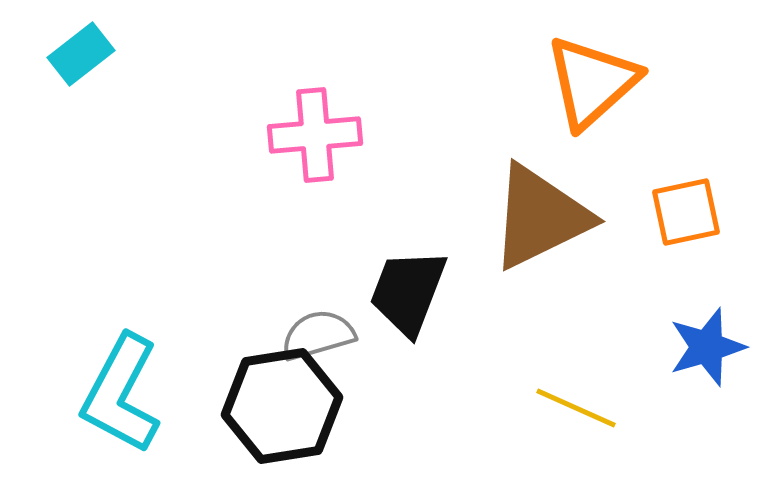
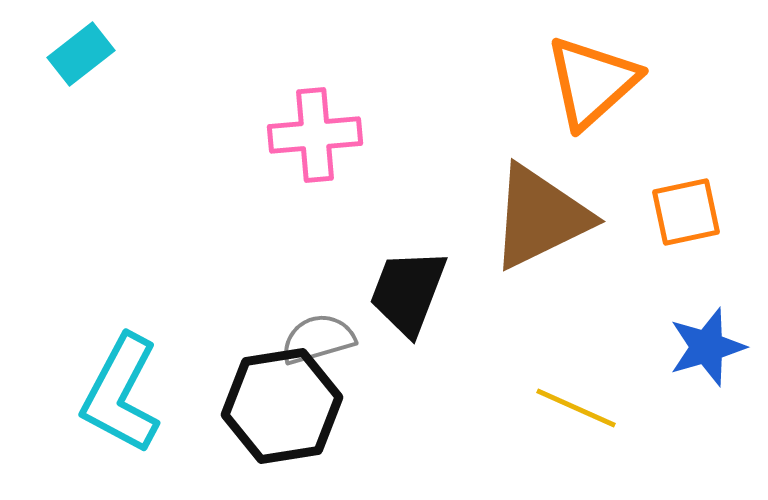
gray semicircle: moved 4 px down
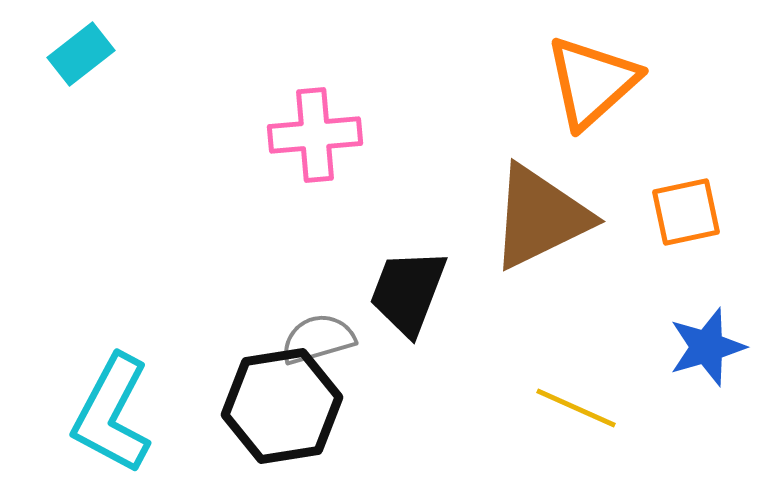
cyan L-shape: moved 9 px left, 20 px down
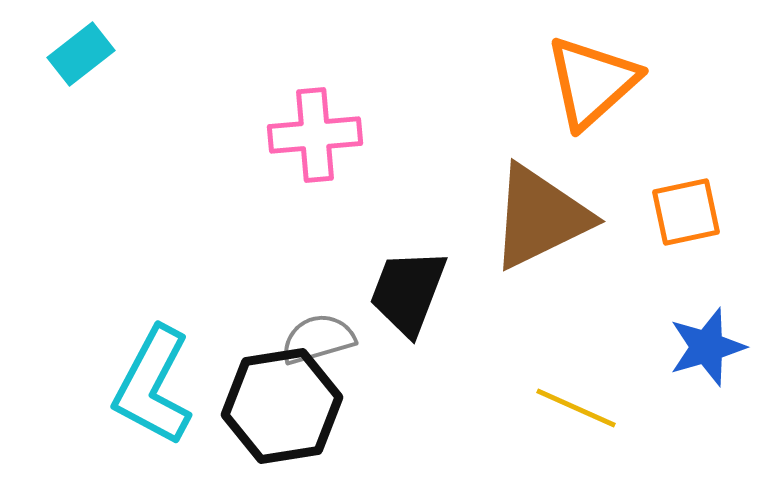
cyan L-shape: moved 41 px right, 28 px up
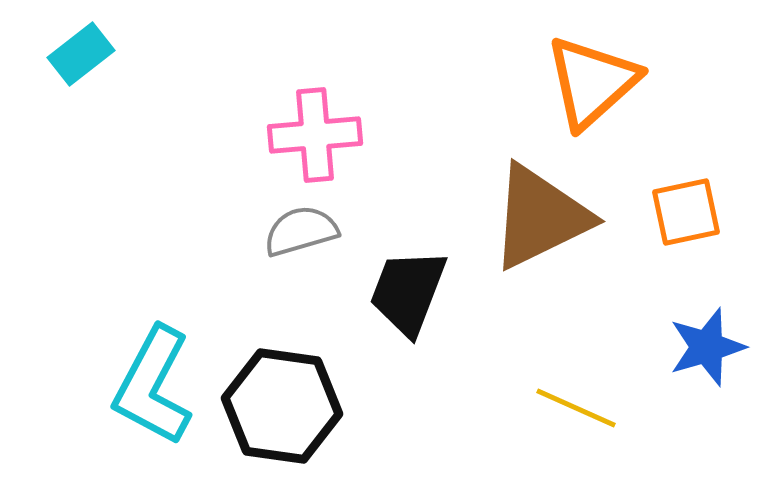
gray semicircle: moved 17 px left, 108 px up
black hexagon: rotated 17 degrees clockwise
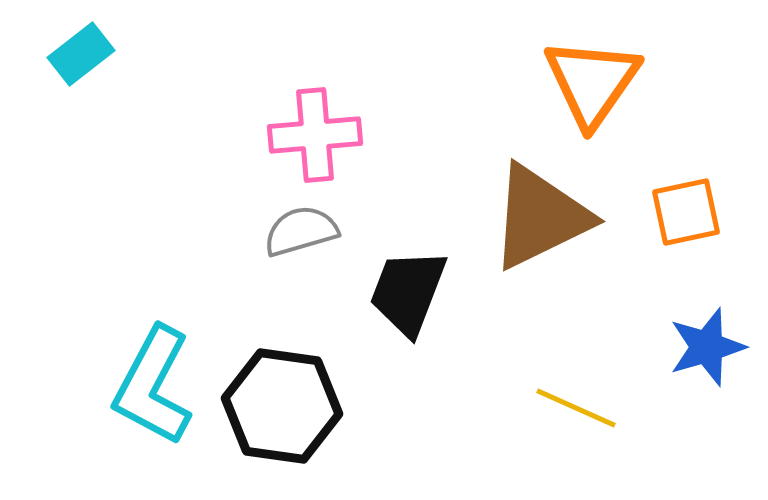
orange triangle: rotated 13 degrees counterclockwise
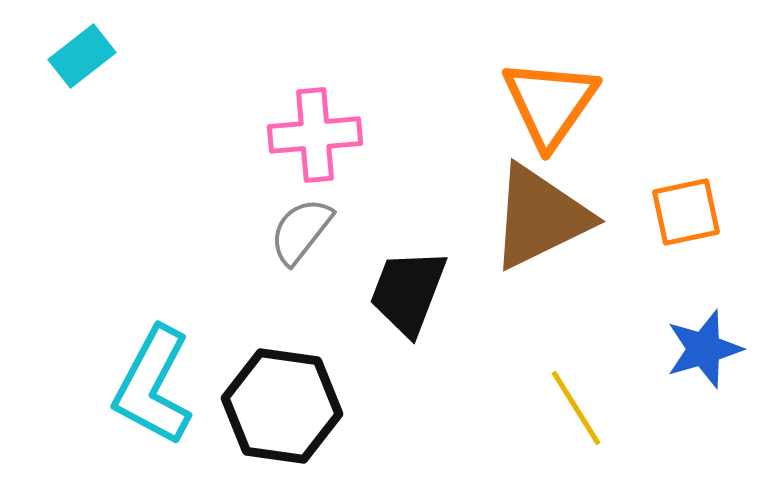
cyan rectangle: moved 1 px right, 2 px down
orange triangle: moved 42 px left, 21 px down
gray semicircle: rotated 36 degrees counterclockwise
blue star: moved 3 px left, 2 px down
yellow line: rotated 34 degrees clockwise
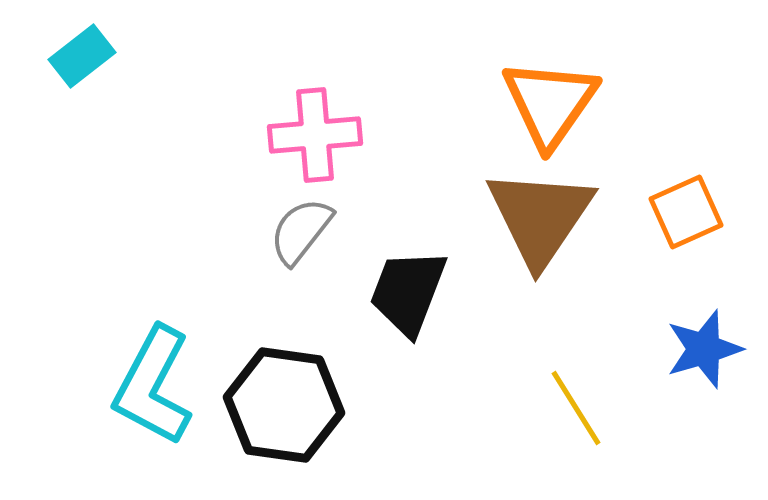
orange square: rotated 12 degrees counterclockwise
brown triangle: rotated 30 degrees counterclockwise
black hexagon: moved 2 px right, 1 px up
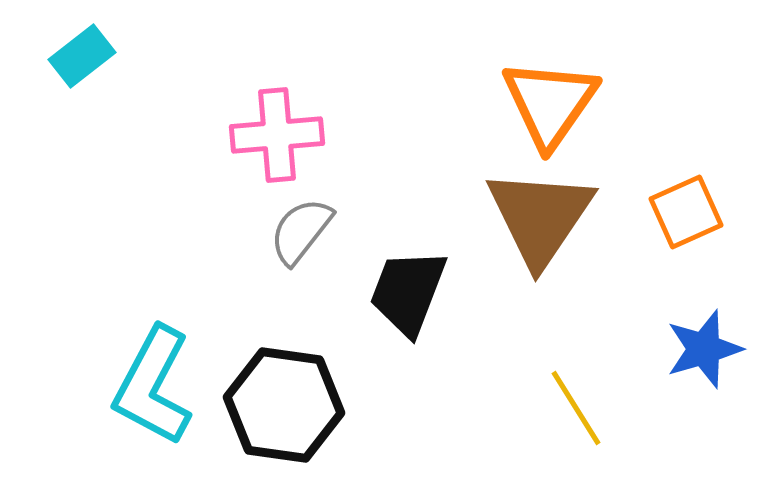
pink cross: moved 38 px left
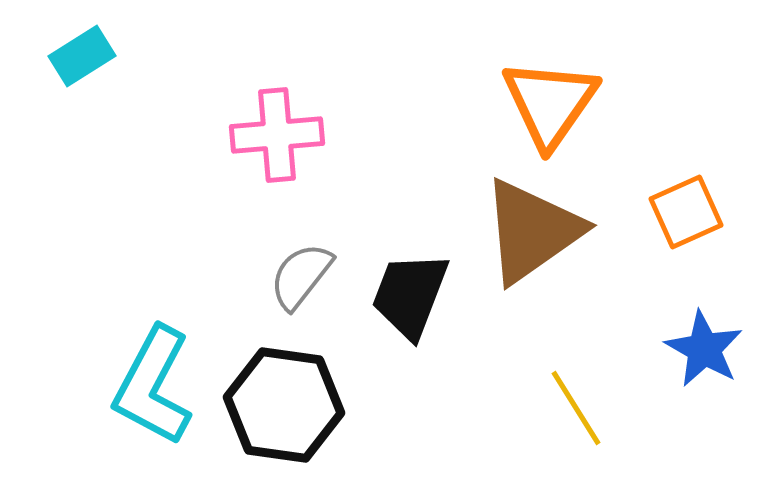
cyan rectangle: rotated 6 degrees clockwise
brown triangle: moved 8 px left, 14 px down; rotated 21 degrees clockwise
gray semicircle: moved 45 px down
black trapezoid: moved 2 px right, 3 px down
blue star: rotated 26 degrees counterclockwise
